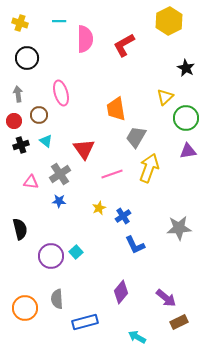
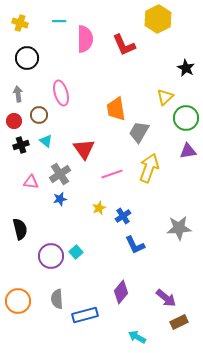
yellow hexagon: moved 11 px left, 2 px up
red L-shape: rotated 85 degrees counterclockwise
gray trapezoid: moved 3 px right, 5 px up
blue star: moved 1 px right, 2 px up; rotated 16 degrees counterclockwise
orange circle: moved 7 px left, 7 px up
blue rectangle: moved 7 px up
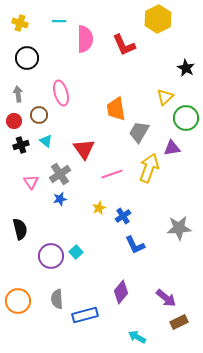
purple triangle: moved 16 px left, 3 px up
pink triangle: rotated 49 degrees clockwise
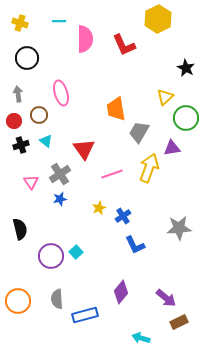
cyan arrow: moved 4 px right, 1 px down; rotated 12 degrees counterclockwise
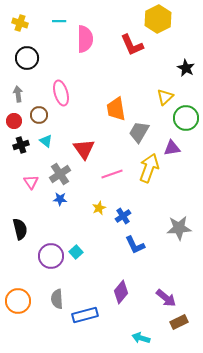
red L-shape: moved 8 px right
blue star: rotated 16 degrees clockwise
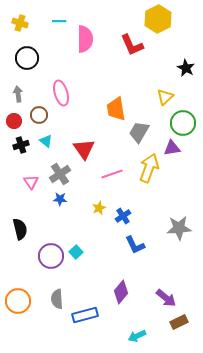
green circle: moved 3 px left, 5 px down
cyan arrow: moved 4 px left, 2 px up; rotated 42 degrees counterclockwise
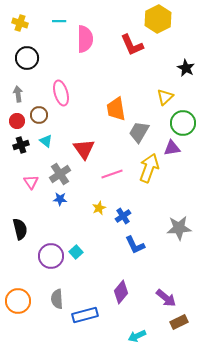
red circle: moved 3 px right
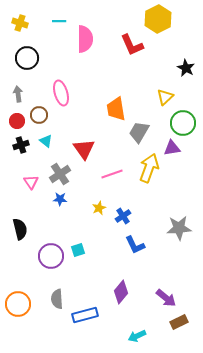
cyan square: moved 2 px right, 2 px up; rotated 24 degrees clockwise
orange circle: moved 3 px down
